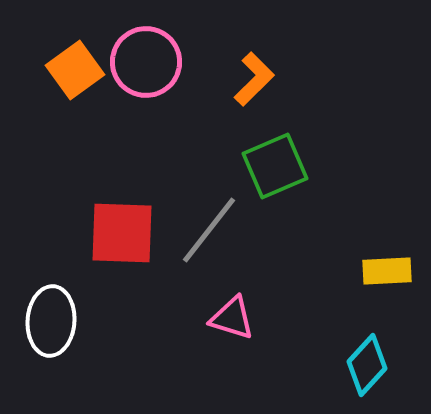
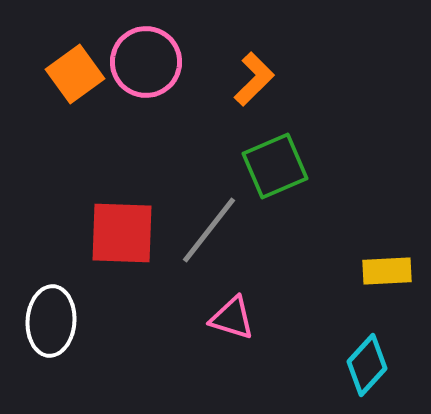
orange square: moved 4 px down
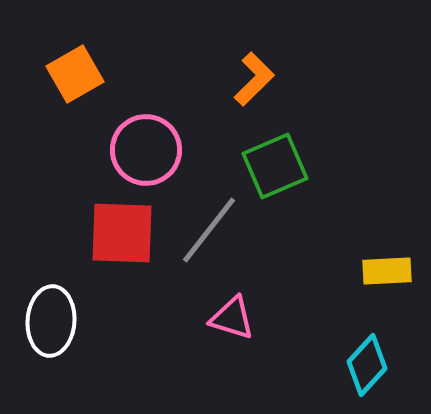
pink circle: moved 88 px down
orange square: rotated 6 degrees clockwise
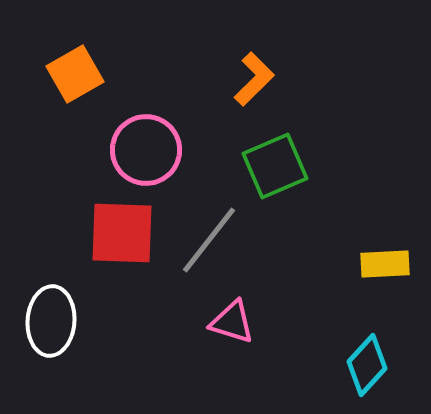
gray line: moved 10 px down
yellow rectangle: moved 2 px left, 7 px up
pink triangle: moved 4 px down
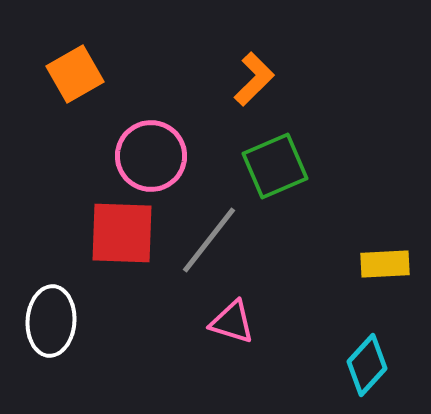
pink circle: moved 5 px right, 6 px down
